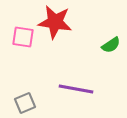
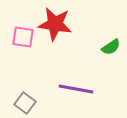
red star: moved 2 px down
green semicircle: moved 2 px down
gray square: rotated 30 degrees counterclockwise
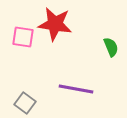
green semicircle: rotated 78 degrees counterclockwise
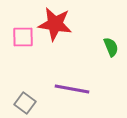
pink square: rotated 10 degrees counterclockwise
purple line: moved 4 px left
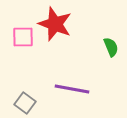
red star: rotated 12 degrees clockwise
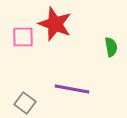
green semicircle: rotated 12 degrees clockwise
